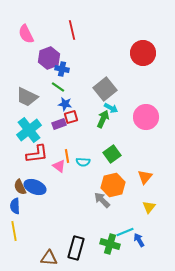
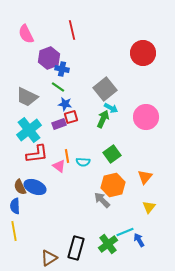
green cross: moved 2 px left; rotated 36 degrees clockwise
brown triangle: rotated 36 degrees counterclockwise
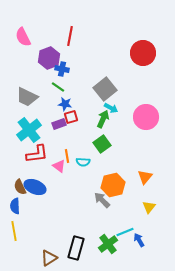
red line: moved 2 px left, 6 px down; rotated 24 degrees clockwise
pink semicircle: moved 3 px left, 3 px down
green square: moved 10 px left, 10 px up
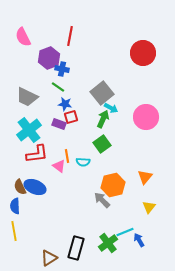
gray square: moved 3 px left, 4 px down
purple rectangle: rotated 40 degrees clockwise
green cross: moved 1 px up
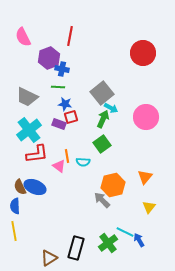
green line: rotated 32 degrees counterclockwise
cyan line: rotated 48 degrees clockwise
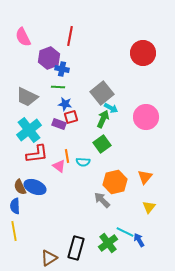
orange hexagon: moved 2 px right, 3 px up
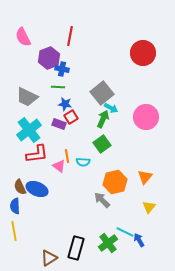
red square: rotated 16 degrees counterclockwise
blue ellipse: moved 2 px right, 2 px down
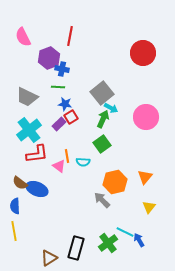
purple rectangle: rotated 64 degrees counterclockwise
brown semicircle: moved 4 px up; rotated 28 degrees counterclockwise
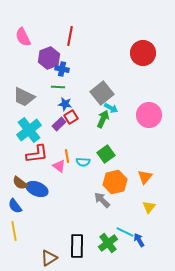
gray trapezoid: moved 3 px left
pink circle: moved 3 px right, 2 px up
green square: moved 4 px right, 10 px down
blue semicircle: rotated 35 degrees counterclockwise
black rectangle: moved 1 px right, 2 px up; rotated 15 degrees counterclockwise
